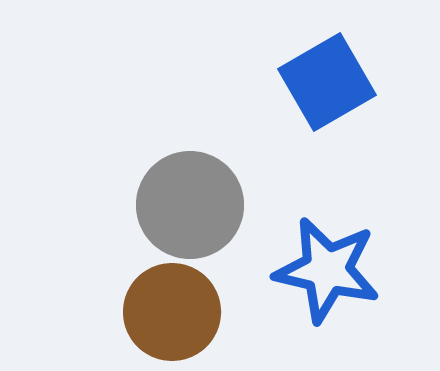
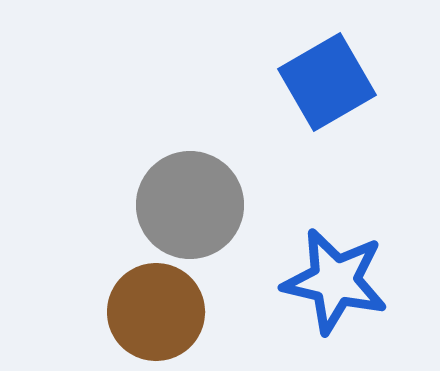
blue star: moved 8 px right, 11 px down
brown circle: moved 16 px left
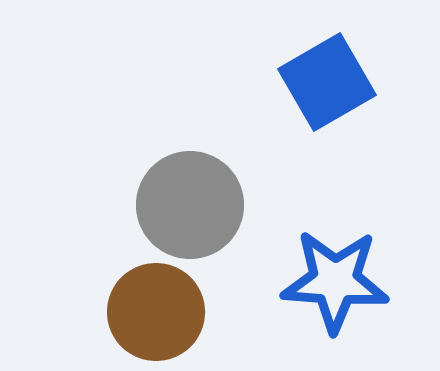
blue star: rotated 9 degrees counterclockwise
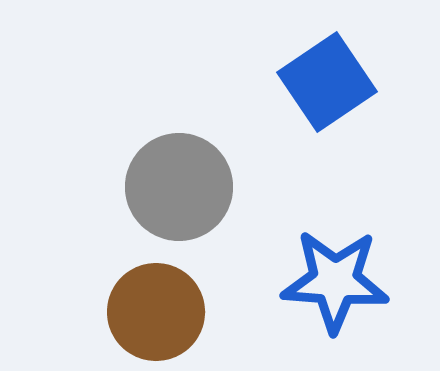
blue square: rotated 4 degrees counterclockwise
gray circle: moved 11 px left, 18 px up
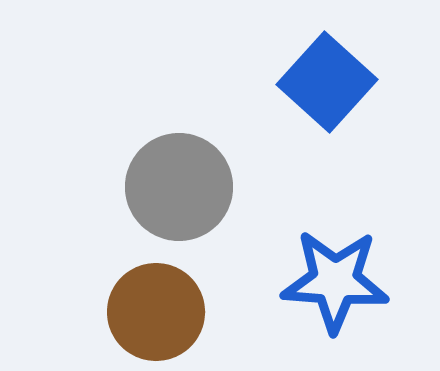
blue square: rotated 14 degrees counterclockwise
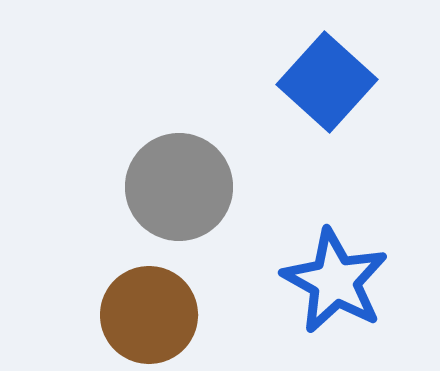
blue star: rotated 25 degrees clockwise
brown circle: moved 7 px left, 3 px down
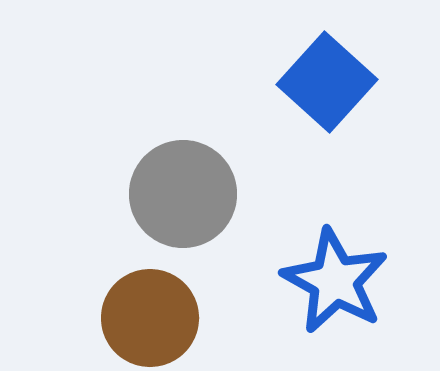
gray circle: moved 4 px right, 7 px down
brown circle: moved 1 px right, 3 px down
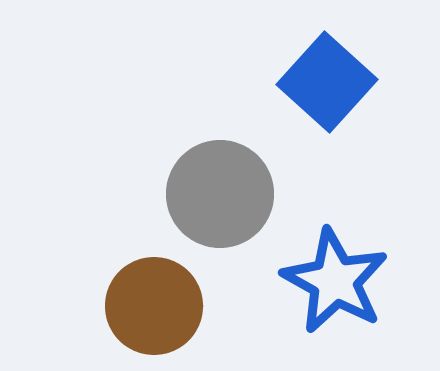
gray circle: moved 37 px right
brown circle: moved 4 px right, 12 px up
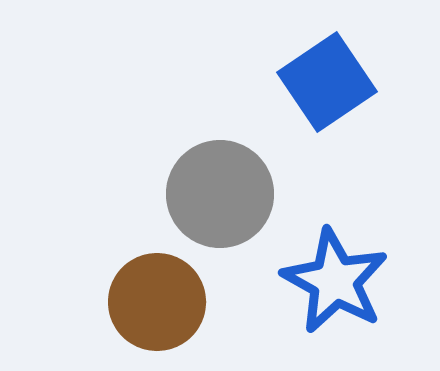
blue square: rotated 14 degrees clockwise
brown circle: moved 3 px right, 4 px up
